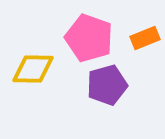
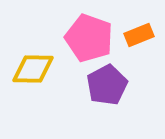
orange rectangle: moved 6 px left, 3 px up
purple pentagon: rotated 12 degrees counterclockwise
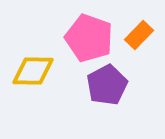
orange rectangle: rotated 24 degrees counterclockwise
yellow diamond: moved 2 px down
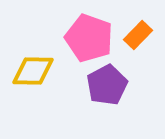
orange rectangle: moved 1 px left
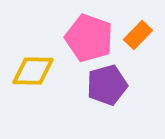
purple pentagon: rotated 12 degrees clockwise
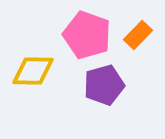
pink pentagon: moved 2 px left, 3 px up
purple pentagon: moved 3 px left
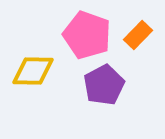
purple pentagon: rotated 12 degrees counterclockwise
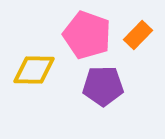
yellow diamond: moved 1 px right, 1 px up
purple pentagon: moved 1 px left, 1 px down; rotated 27 degrees clockwise
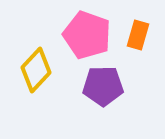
orange rectangle: rotated 28 degrees counterclockwise
yellow diamond: moved 2 px right; rotated 48 degrees counterclockwise
